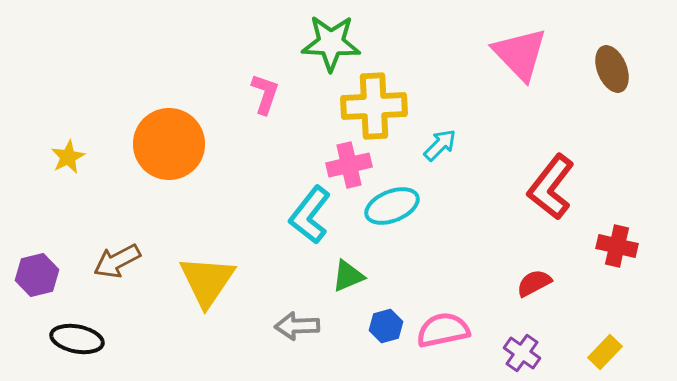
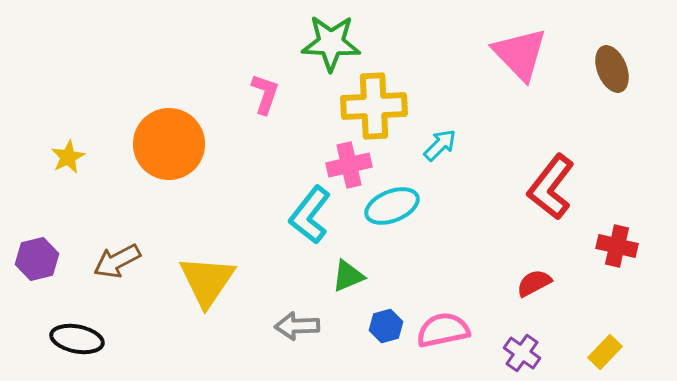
purple hexagon: moved 16 px up
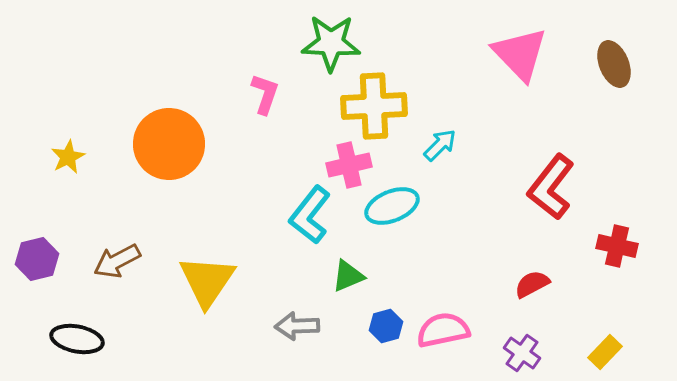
brown ellipse: moved 2 px right, 5 px up
red semicircle: moved 2 px left, 1 px down
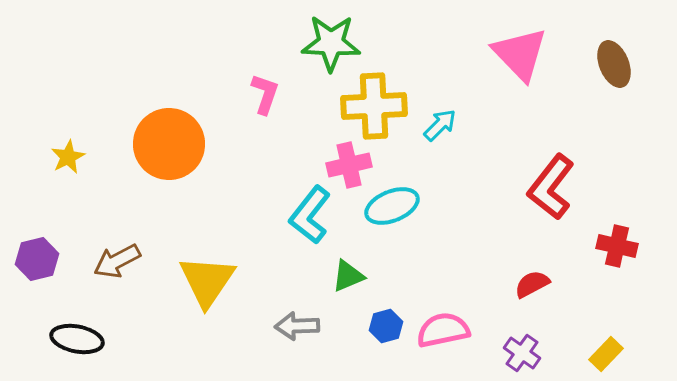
cyan arrow: moved 20 px up
yellow rectangle: moved 1 px right, 2 px down
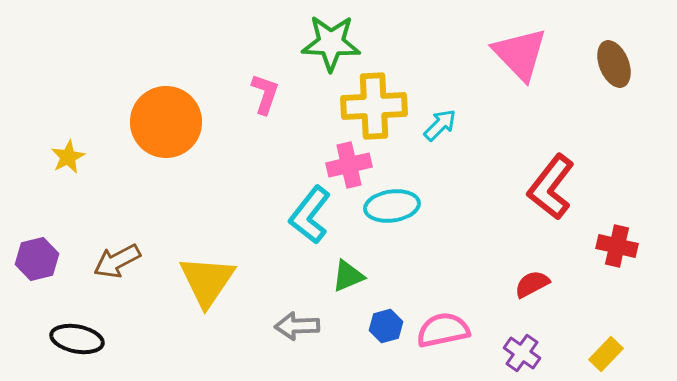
orange circle: moved 3 px left, 22 px up
cyan ellipse: rotated 14 degrees clockwise
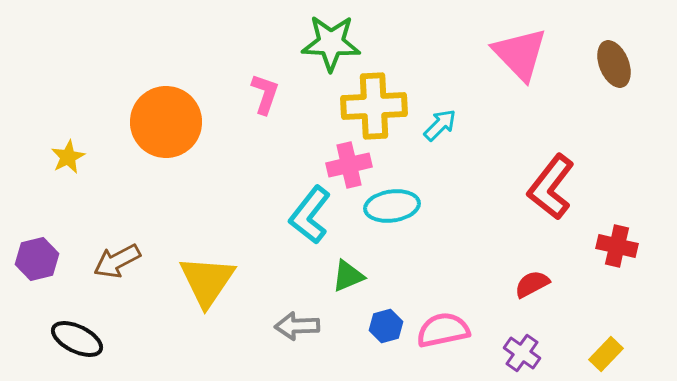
black ellipse: rotated 15 degrees clockwise
